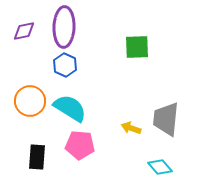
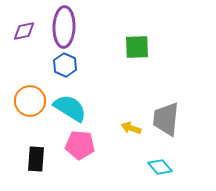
black rectangle: moved 1 px left, 2 px down
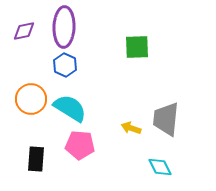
orange circle: moved 1 px right, 2 px up
cyan diamond: rotated 15 degrees clockwise
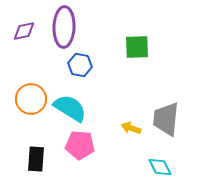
blue hexagon: moved 15 px right; rotated 15 degrees counterclockwise
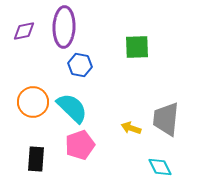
orange circle: moved 2 px right, 3 px down
cyan semicircle: moved 2 px right; rotated 12 degrees clockwise
pink pentagon: rotated 24 degrees counterclockwise
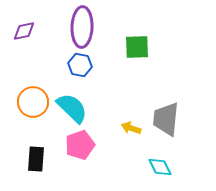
purple ellipse: moved 18 px right
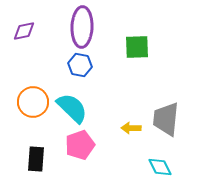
yellow arrow: rotated 18 degrees counterclockwise
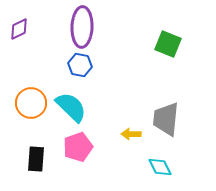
purple diamond: moved 5 px left, 2 px up; rotated 15 degrees counterclockwise
green square: moved 31 px right, 3 px up; rotated 24 degrees clockwise
orange circle: moved 2 px left, 1 px down
cyan semicircle: moved 1 px left, 1 px up
yellow arrow: moved 6 px down
pink pentagon: moved 2 px left, 2 px down
